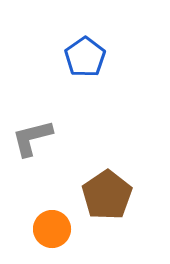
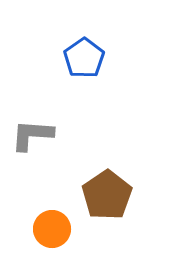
blue pentagon: moved 1 px left, 1 px down
gray L-shape: moved 3 px up; rotated 18 degrees clockwise
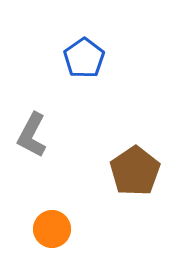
gray L-shape: rotated 66 degrees counterclockwise
brown pentagon: moved 28 px right, 24 px up
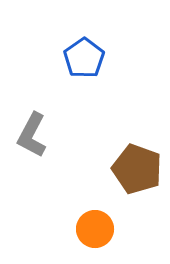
brown pentagon: moved 2 px right, 2 px up; rotated 18 degrees counterclockwise
orange circle: moved 43 px right
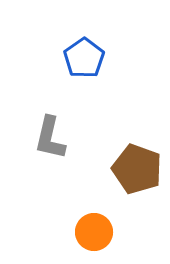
gray L-shape: moved 18 px right, 3 px down; rotated 15 degrees counterclockwise
orange circle: moved 1 px left, 3 px down
